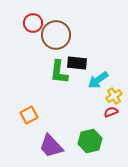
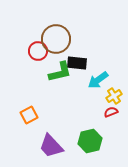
red circle: moved 5 px right, 28 px down
brown circle: moved 4 px down
green L-shape: moved 1 px right; rotated 110 degrees counterclockwise
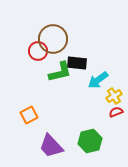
brown circle: moved 3 px left
red semicircle: moved 5 px right
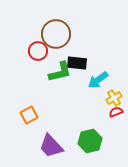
brown circle: moved 3 px right, 5 px up
yellow cross: moved 2 px down
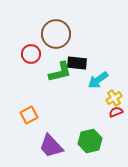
red circle: moved 7 px left, 3 px down
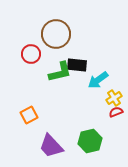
black rectangle: moved 2 px down
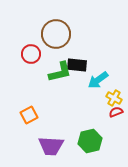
yellow cross: rotated 28 degrees counterclockwise
purple trapezoid: rotated 44 degrees counterclockwise
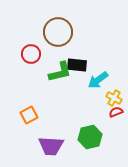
brown circle: moved 2 px right, 2 px up
green hexagon: moved 4 px up
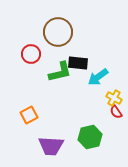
black rectangle: moved 1 px right, 2 px up
cyan arrow: moved 3 px up
red semicircle: rotated 104 degrees counterclockwise
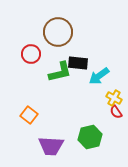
cyan arrow: moved 1 px right, 1 px up
orange square: rotated 24 degrees counterclockwise
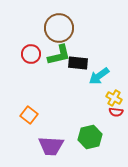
brown circle: moved 1 px right, 4 px up
green L-shape: moved 1 px left, 17 px up
red semicircle: rotated 48 degrees counterclockwise
